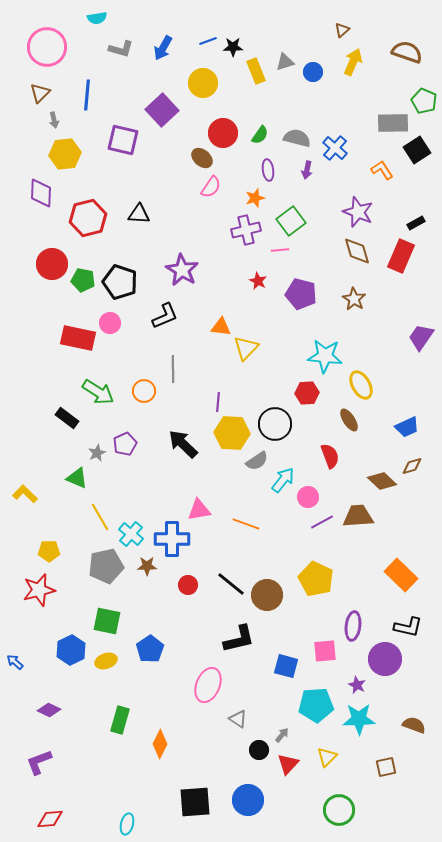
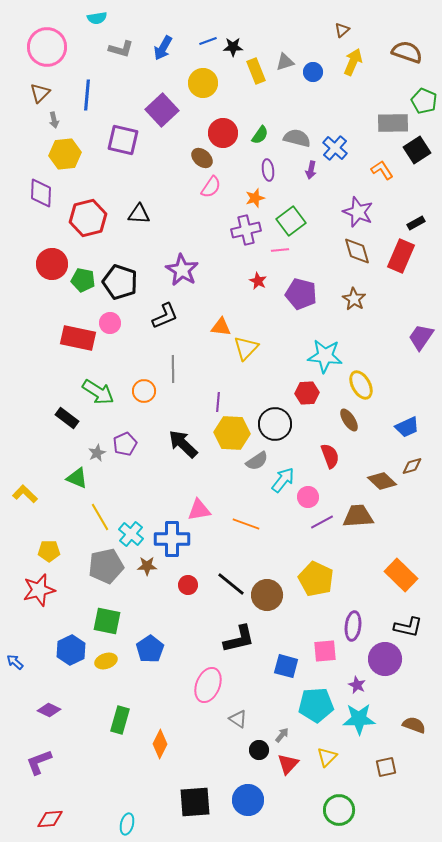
purple arrow at (307, 170): moved 4 px right
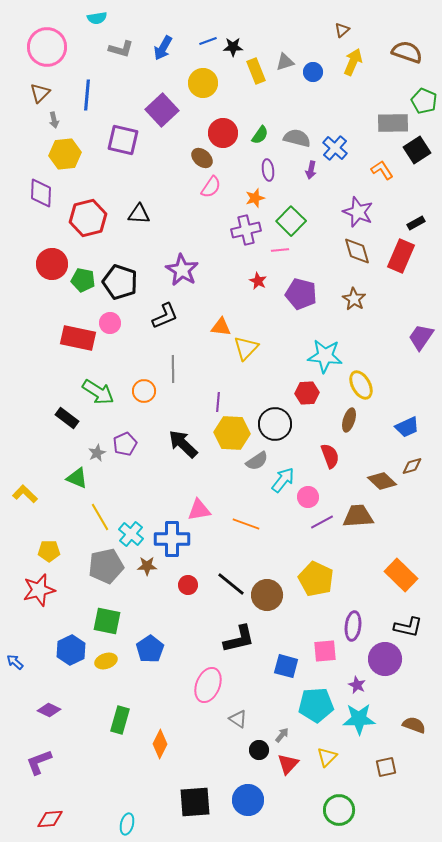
green square at (291, 221): rotated 8 degrees counterclockwise
brown ellipse at (349, 420): rotated 50 degrees clockwise
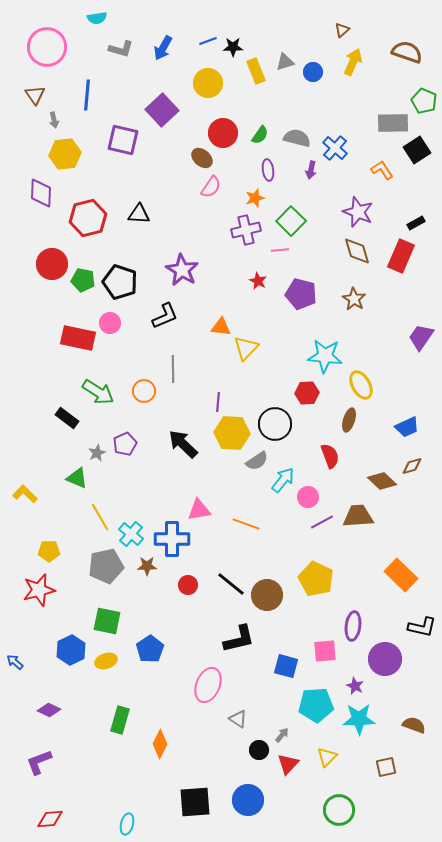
yellow circle at (203, 83): moved 5 px right
brown triangle at (40, 93): moved 5 px left, 2 px down; rotated 20 degrees counterclockwise
black L-shape at (408, 627): moved 14 px right
purple star at (357, 685): moved 2 px left, 1 px down
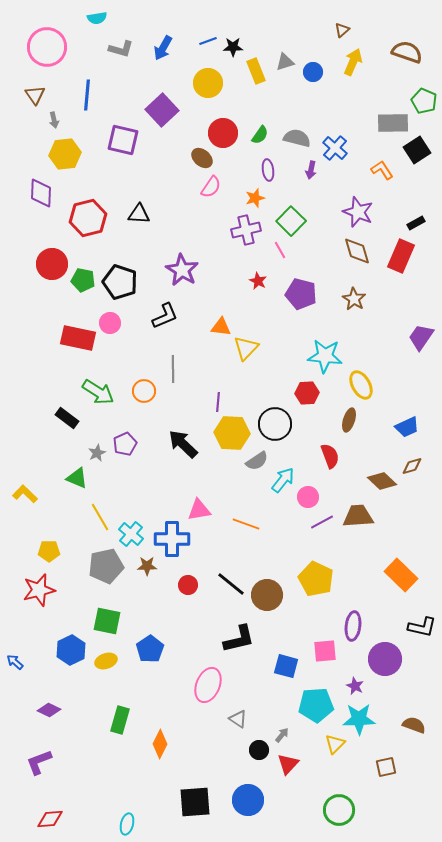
pink line at (280, 250): rotated 66 degrees clockwise
yellow triangle at (327, 757): moved 8 px right, 13 px up
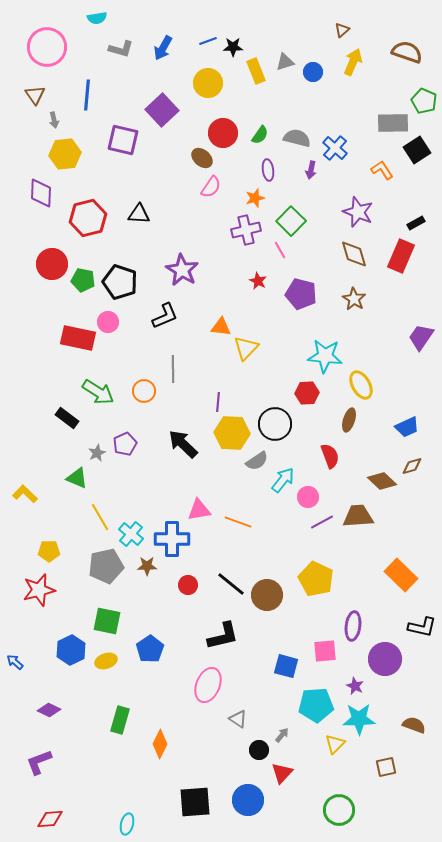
brown diamond at (357, 251): moved 3 px left, 3 px down
pink circle at (110, 323): moved 2 px left, 1 px up
orange line at (246, 524): moved 8 px left, 2 px up
black L-shape at (239, 639): moved 16 px left, 3 px up
red triangle at (288, 764): moved 6 px left, 9 px down
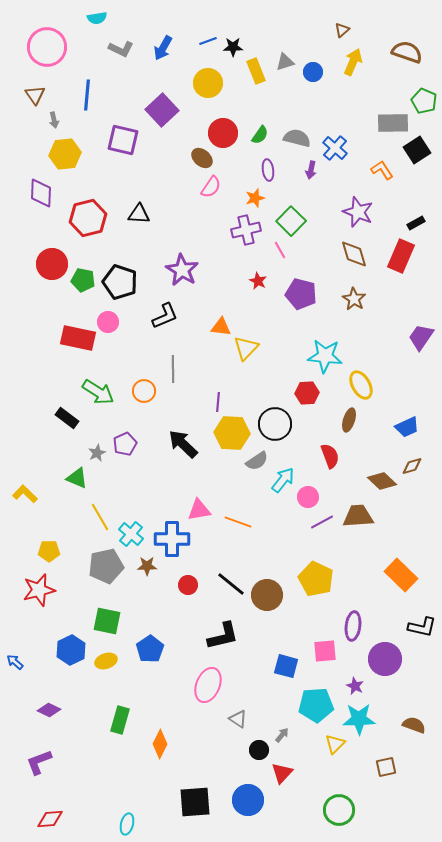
gray L-shape at (121, 49): rotated 10 degrees clockwise
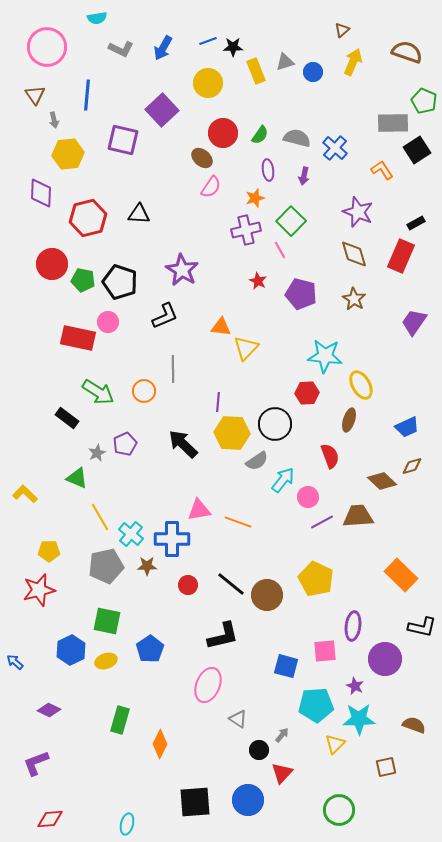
yellow hexagon at (65, 154): moved 3 px right
purple arrow at (311, 170): moved 7 px left, 6 px down
purple trapezoid at (421, 337): moved 7 px left, 15 px up
purple L-shape at (39, 762): moved 3 px left, 1 px down
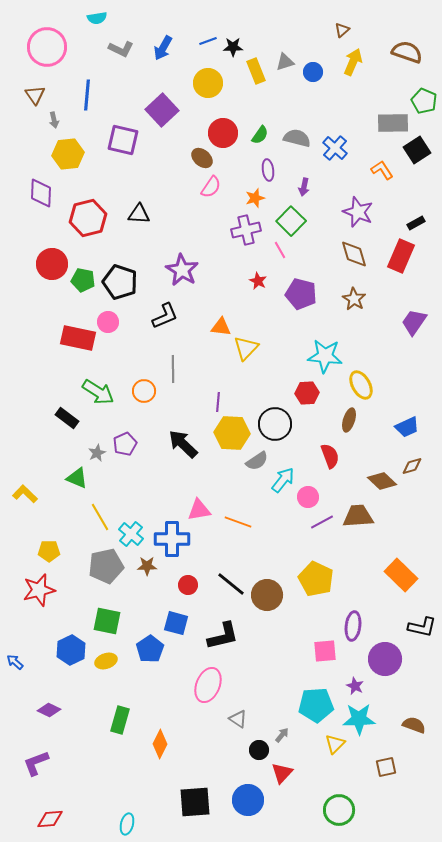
purple arrow at (304, 176): moved 11 px down
blue square at (286, 666): moved 110 px left, 43 px up
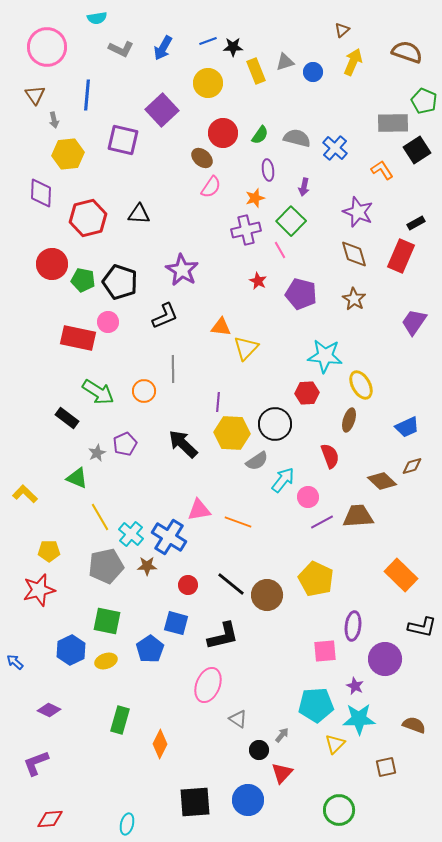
blue cross at (172, 539): moved 3 px left, 2 px up; rotated 32 degrees clockwise
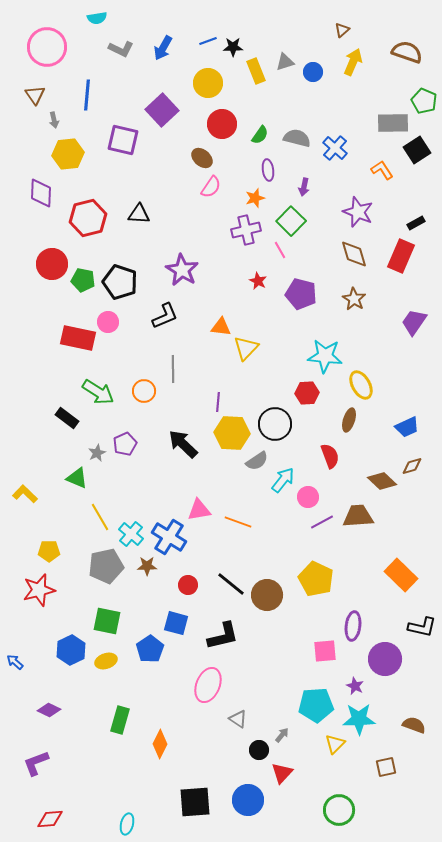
red circle at (223, 133): moved 1 px left, 9 px up
